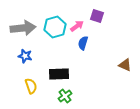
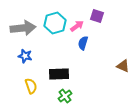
cyan hexagon: moved 4 px up
brown triangle: moved 2 px left, 1 px down
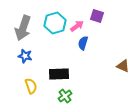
gray arrow: rotated 115 degrees clockwise
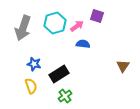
blue semicircle: moved 1 px down; rotated 80 degrees clockwise
blue star: moved 9 px right, 8 px down
brown triangle: rotated 40 degrees clockwise
black rectangle: rotated 30 degrees counterclockwise
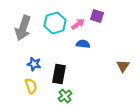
pink arrow: moved 1 px right, 2 px up
black rectangle: rotated 48 degrees counterclockwise
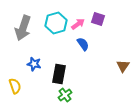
purple square: moved 1 px right, 3 px down
cyan hexagon: moved 1 px right
blue semicircle: rotated 48 degrees clockwise
yellow semicircle: moved 16 px left
green cross: moved 1 px up
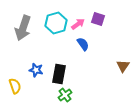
blue star: moved 2 px right, 6 px down
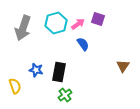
black rectangle: moved 2 px up
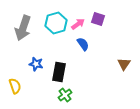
brown triangle: moved 1 px right, 2 px up
blue star: moved 6 px up
